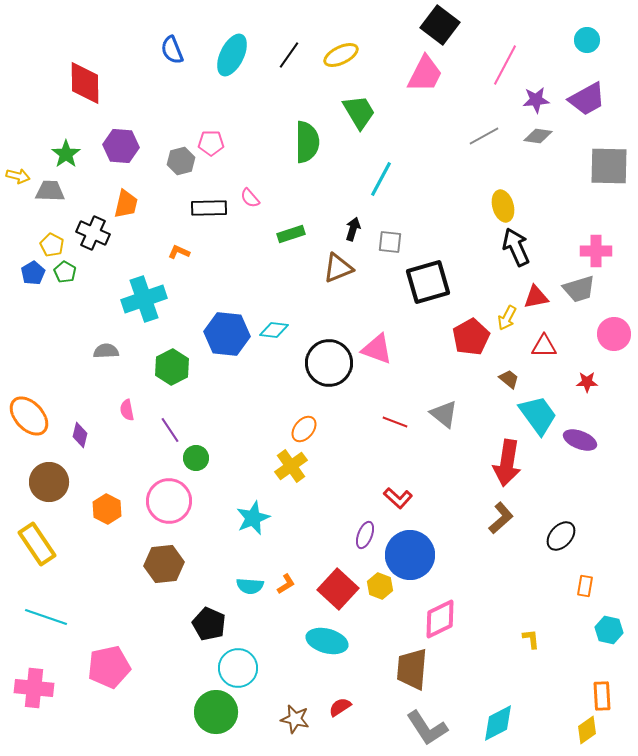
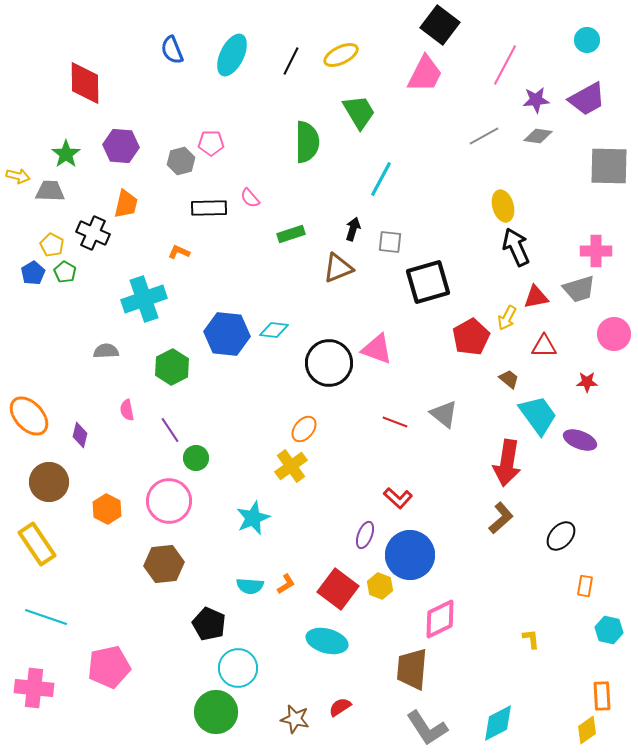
black line at (289, 55): moved 2 px right, 6 px down; rotated 8 degrees counterclockwise
red square at (338, 589): rotated 6 degrees counterclockwise
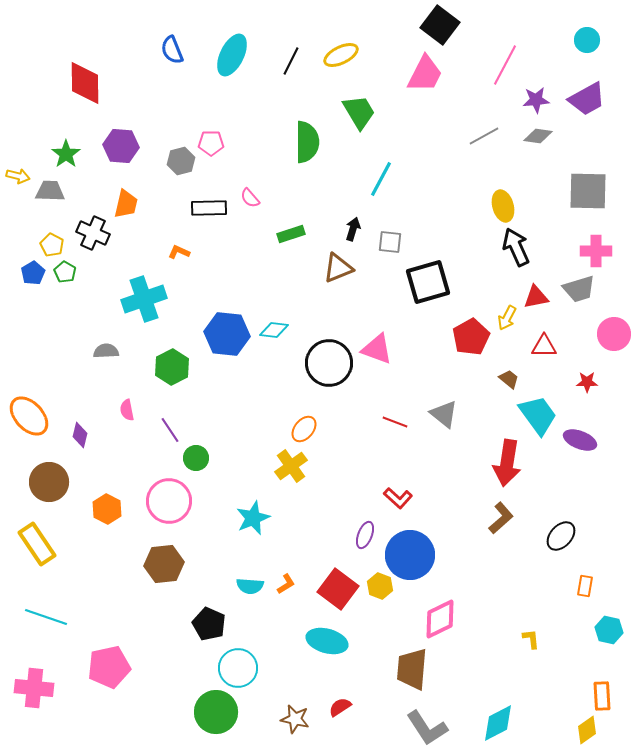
gray square at (609, 166): moved 21 px left, 25 px down
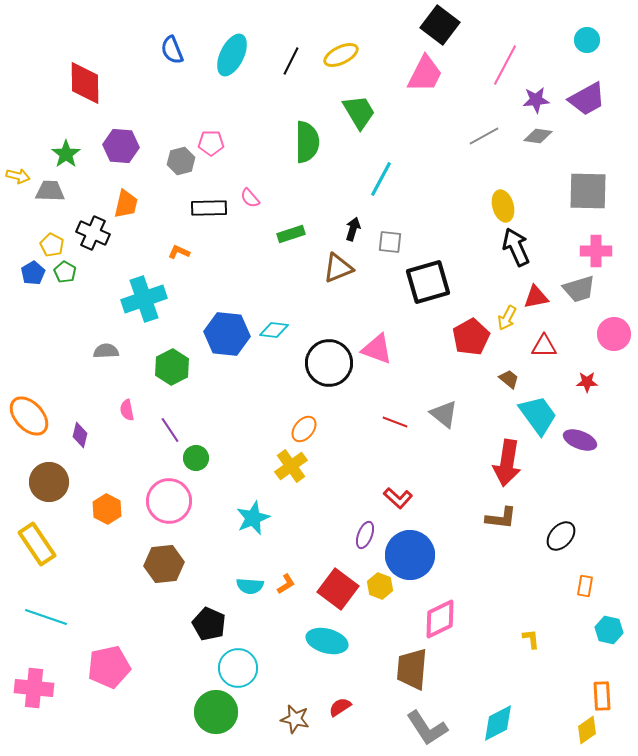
brown L-shape at (501, 518): rotated 48 degrees clockwise
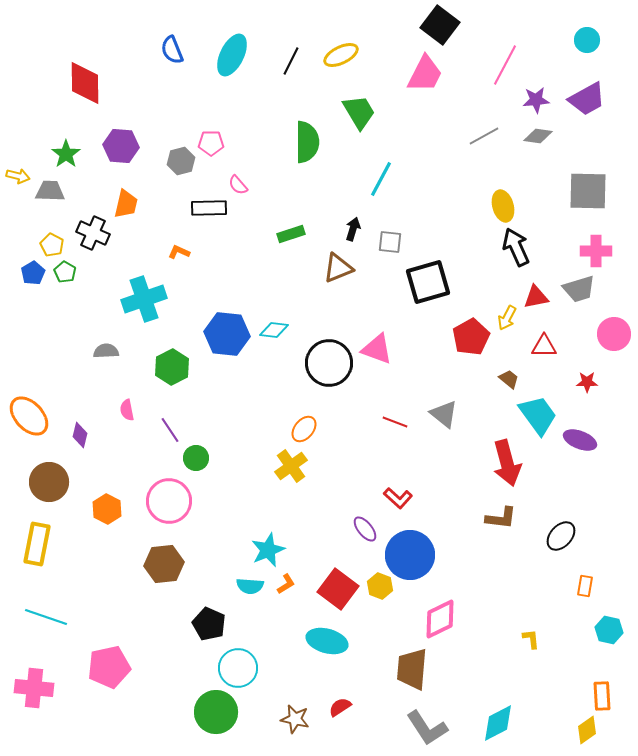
pink semicircle at (250, 198): moved 12 px left, 13 px up
red arrow at (507, 463): rotated 24 degrees counterclockwise
cyan star at (253, 518): moved 15 px right, 32 px down
purple ellipse at (365, 535): moved 6 px up; rotated 60 degrees counterclockwise
yellow rectangle at (37, 544): rotated 45 degrees clockwise
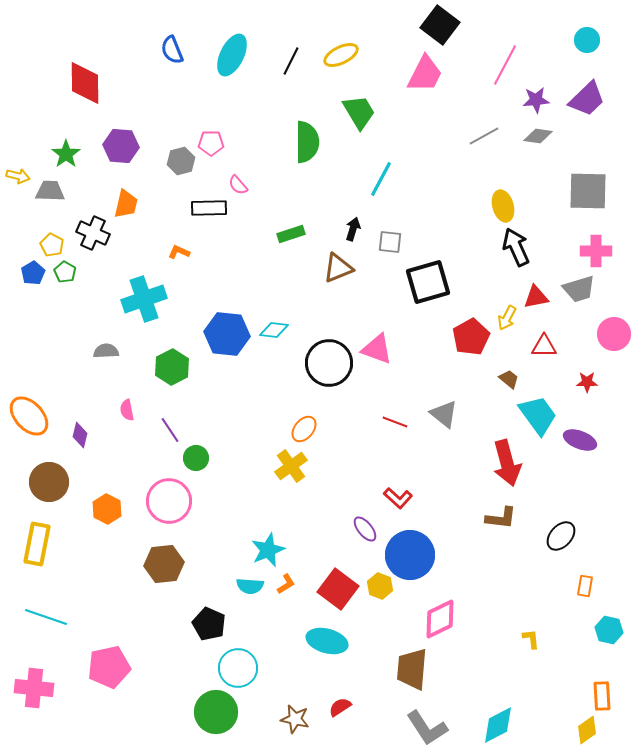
purple trapezoid at (587, 99): rotated 15 degrees counterclockwise
cyan diamond at (498, 723): moved 2 px down
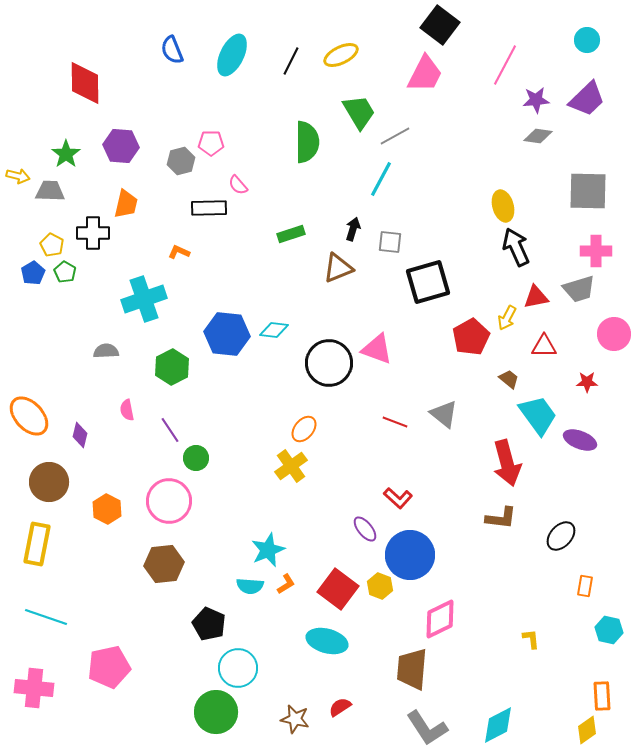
gray line at (484, 136): moved 89 px left
black cross at (93, 233): rotated 24 degrees counterclockwise
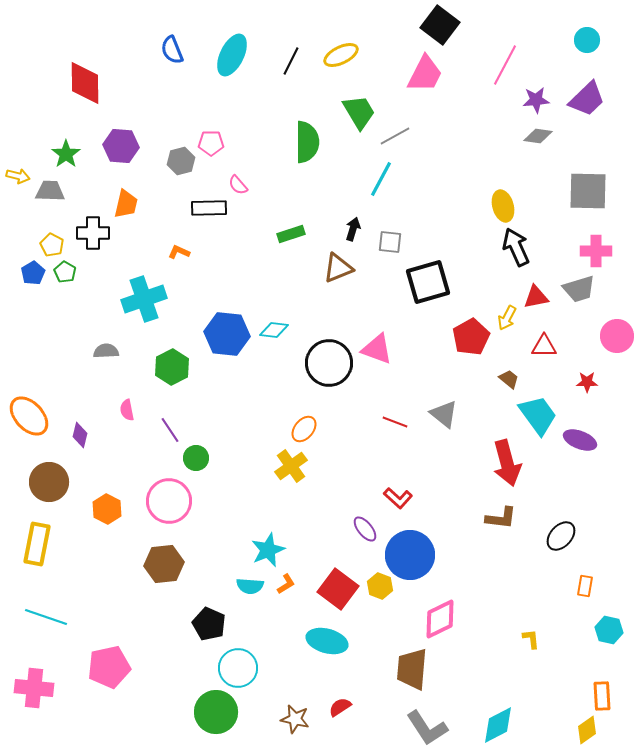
pink circle at (614, 334): moved 3 px right, 2 px down
